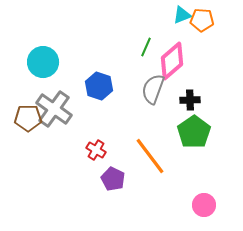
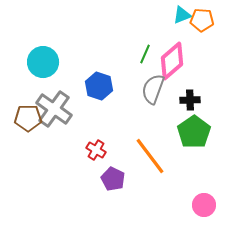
green line: moved 1 px left, 7 px down
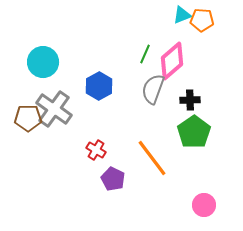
blue hexagon: rotated 12 degrees clockwise
orange line: moved 2 px right, 2 px down
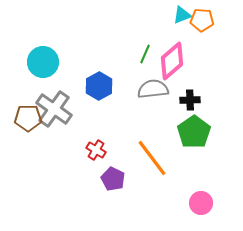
gray semicircle: rotated 64 degrees clockwise
pink circle: moved 3 px left, 2 px up
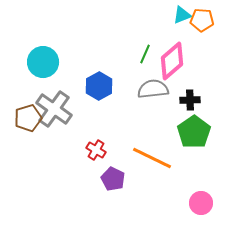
brown pentagon: rotated 16 degrees counterclockwise
orange line: rotated 27 degrees counterclockwise
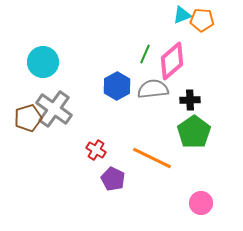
blue hexagon: moved 18 px right
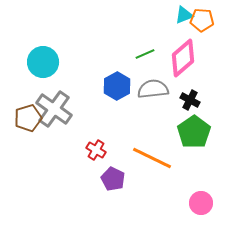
cyan triangle: moved 2 px right
green line: rotated 42 degrees clockwise
pink diamond: moved 11 px right, 3 px up
black cross: rotated 30 degrees clockwise
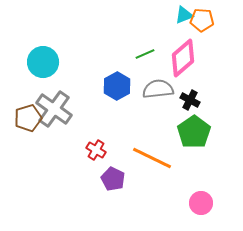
gray semicircle: moved 5 px right
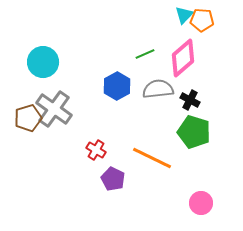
cyan triangle: rotated 24 degrees counterclockwise
green pentagon: rotated 20 degrees counterclockwise
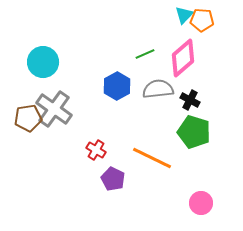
brown pentagon: rotated 8 degrees clockwise
